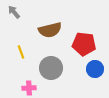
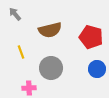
gray arrow: moved 1 px right, 2 px down
red pentagon: moved 7 px right, 7 px up; rotated 10 degrees clockwise
blue circle: moved 2 px right
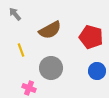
brown semicircle: rotated 15 degrees counterclockwise
yellow line: moved 2 px up
blue circle: moved 2 px down
pink cross: rotated 24 degrees clockwise
